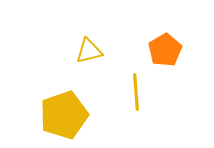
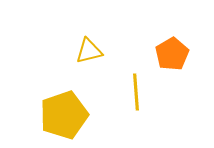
orange pentagon: moved 7 px right, 4 px down
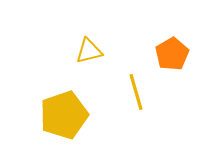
yellow line: rotated 12 degrees counterclockwise
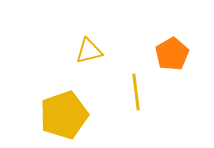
yellow line: rotated 9 degrees clockwise
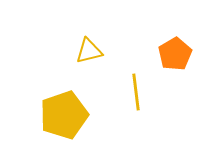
orange pentagon: moved 3 px right
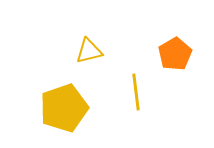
yellow pentagon: moved 7 px up
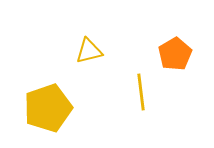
yellow line: moved 5 px right
yellow pentagon: moved 16 px left
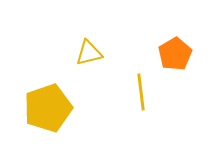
yellow triangle: moved 2 px down
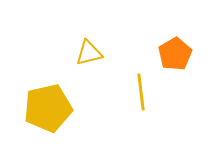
yellow pentagon: rotated 6 degrees clockwise
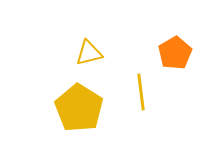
orange pentagon: moved 1 px up
yellow pentagon: moved 31 px right; rotated 27 degrees counterclockwise
